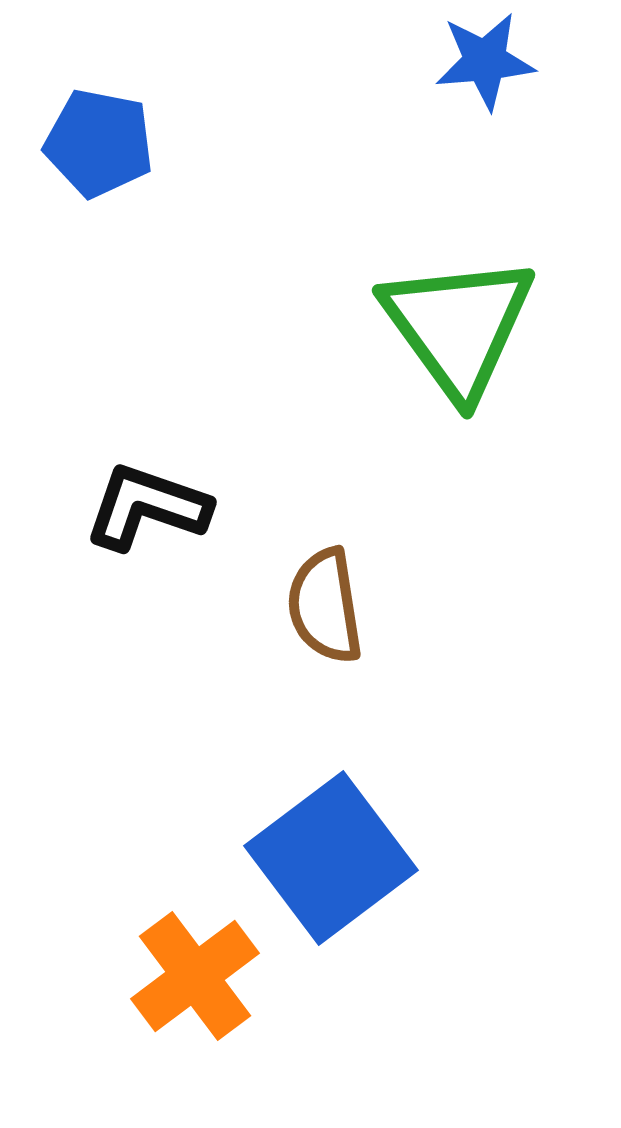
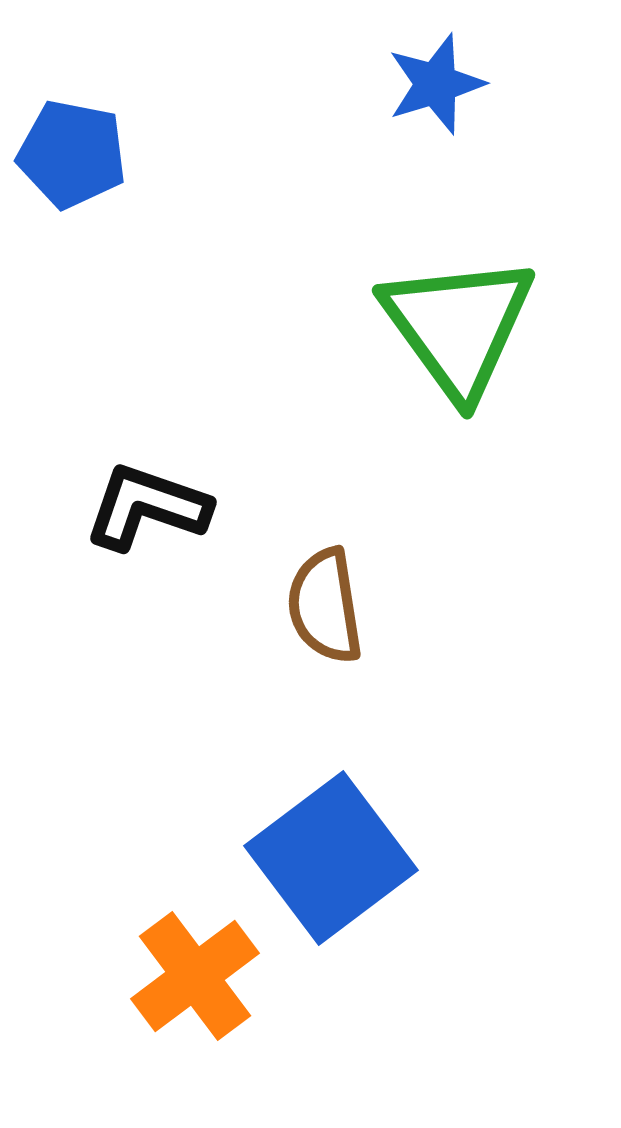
blue star: moved 49 px left, 23 px down; rotated 12 degrees counterclockwise
blue pentagon: moved 27 px left, 11 px down
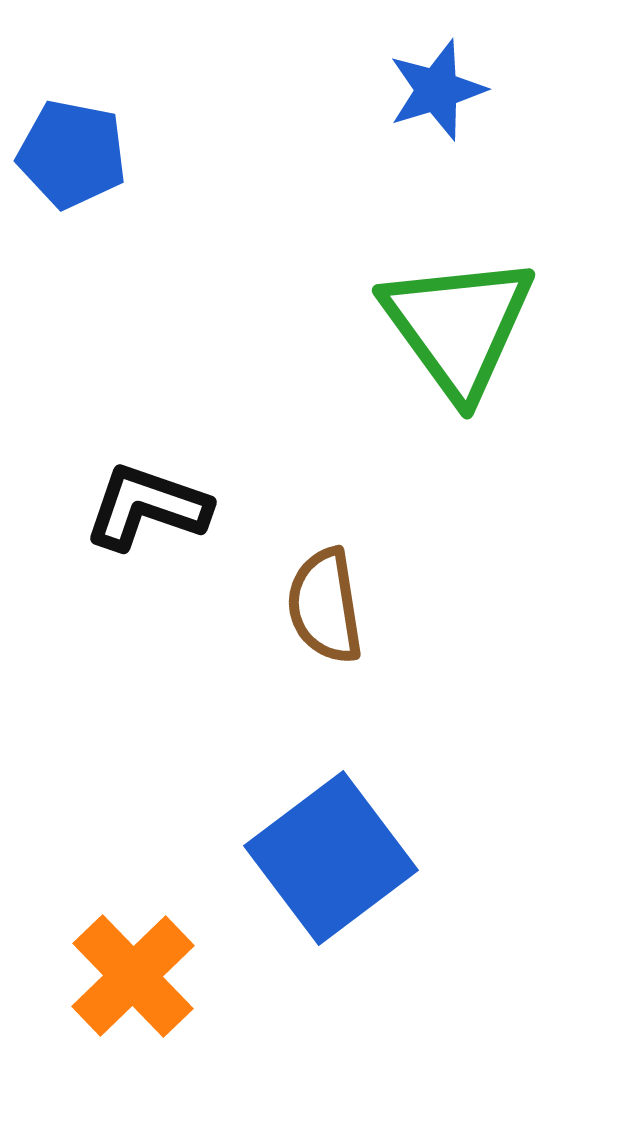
blue star: moved 1 px right, 6 px down
orange cross: moved 62 px left; rotated 7 degrees counterclockwise
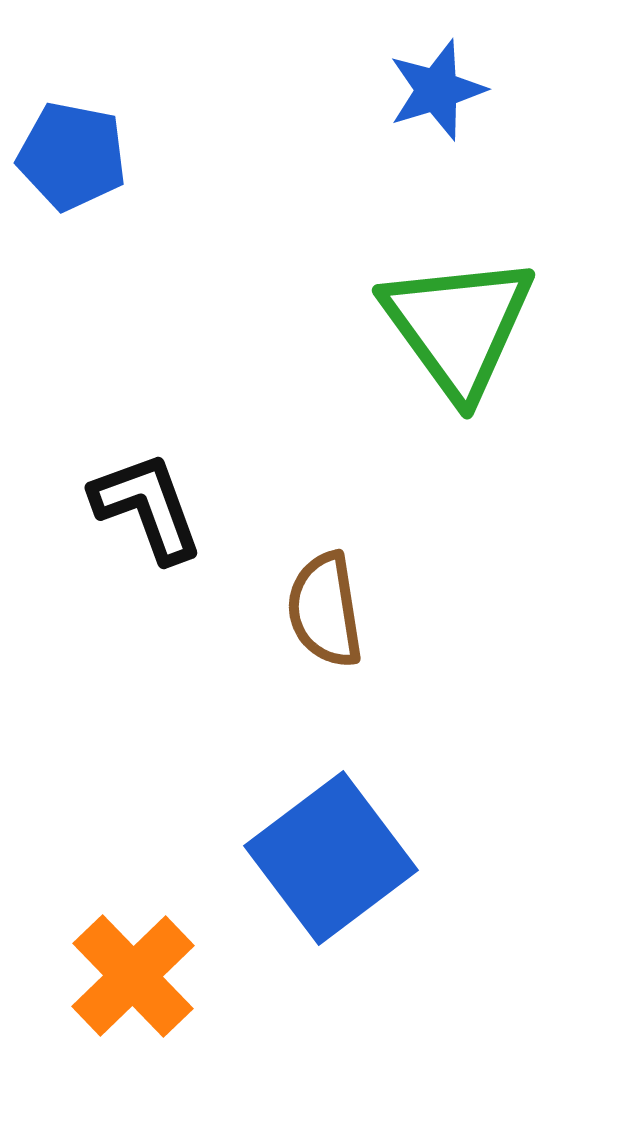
blue pentagon: moved 2 px down
black L-shape: rotated 51 degrees clockwise
brown semicircle: moved 4 px down
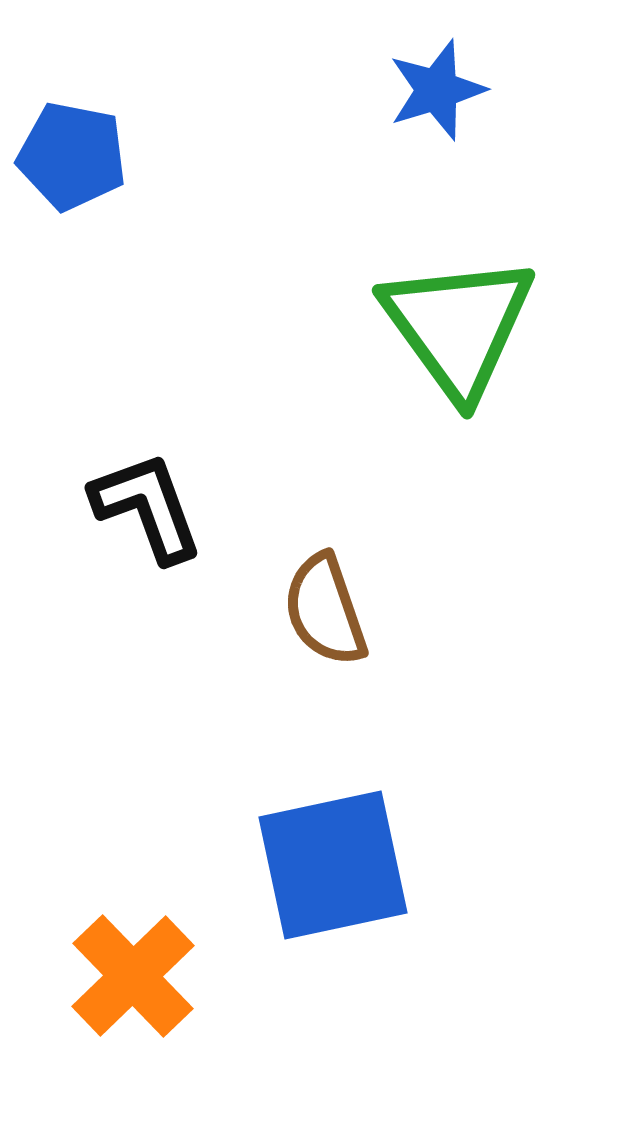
brown semicircle: rotated 10 degrees counterclockwise
blue square: moved 2 px right, 7 px down; rotated 25 degrees clockwise
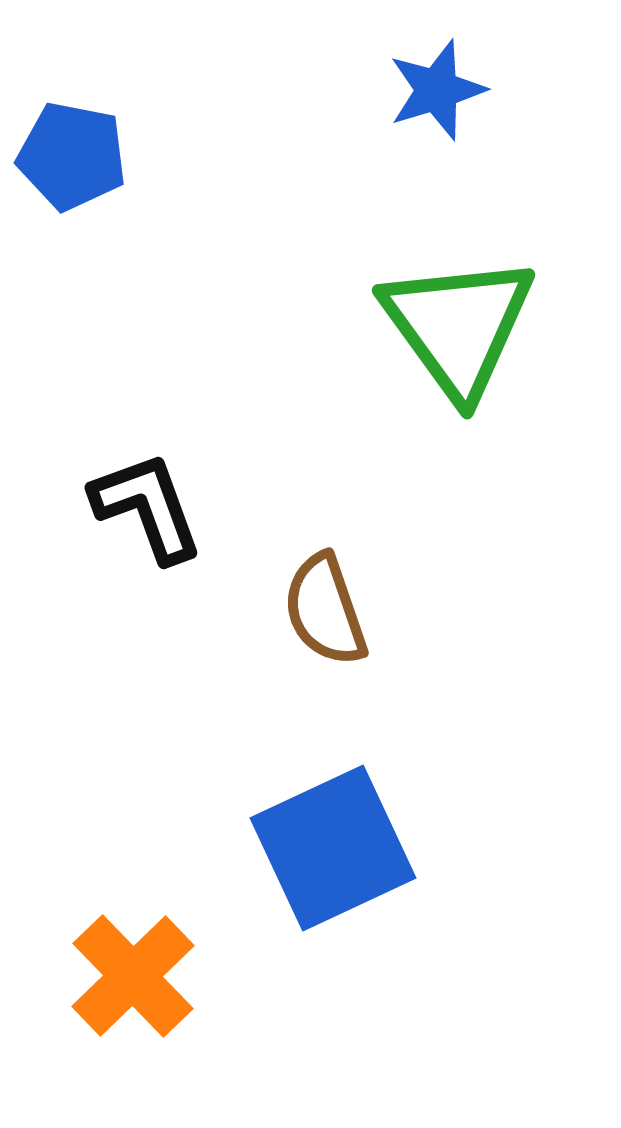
blue square: moved 17 px up; rotated 13 degrees counterclockwise
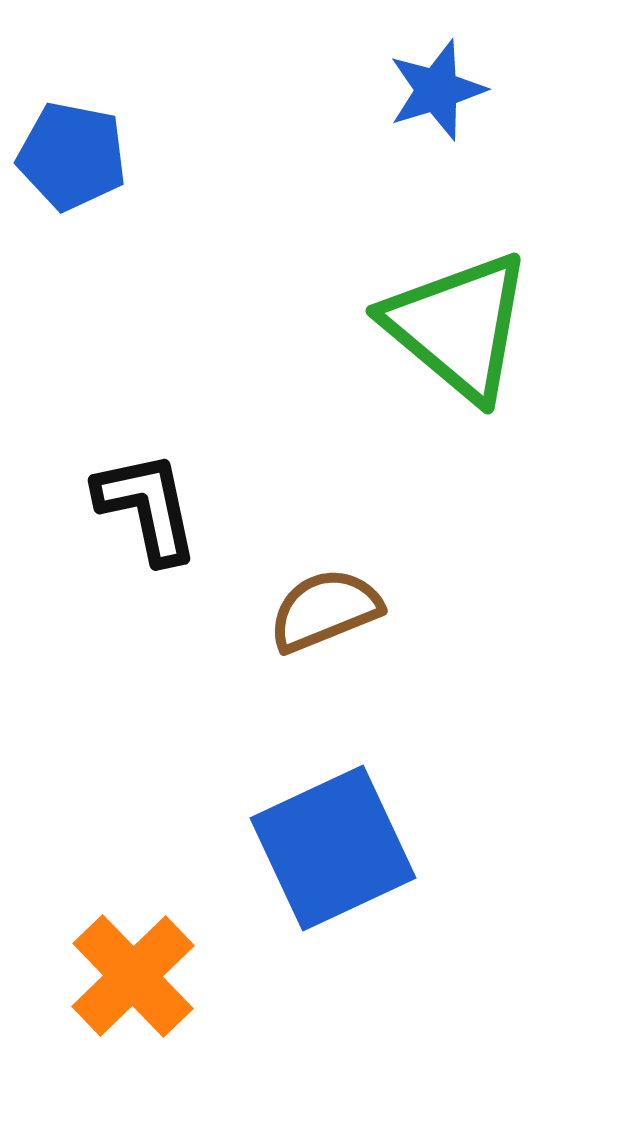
green triangle: rotated 14 degrees counterclockwise
black L-shape: rotated 8 degrees clockwise
brown semicircle: rotated 87 degrees clockwise
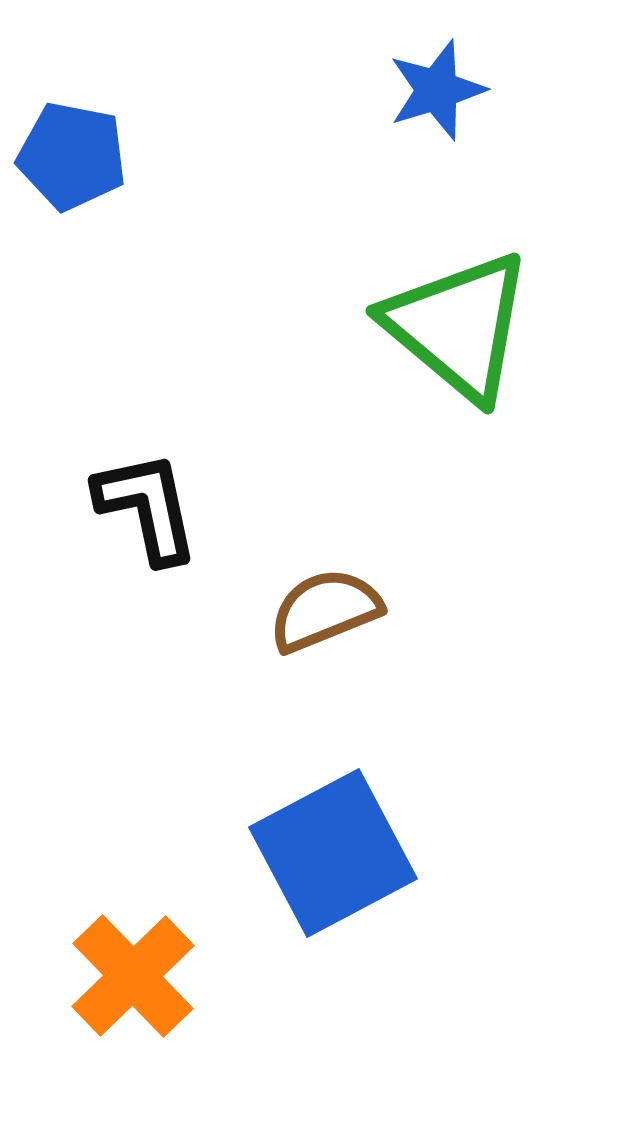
blue square: moved 5 px down; rotated 3 degrees counterclockwise
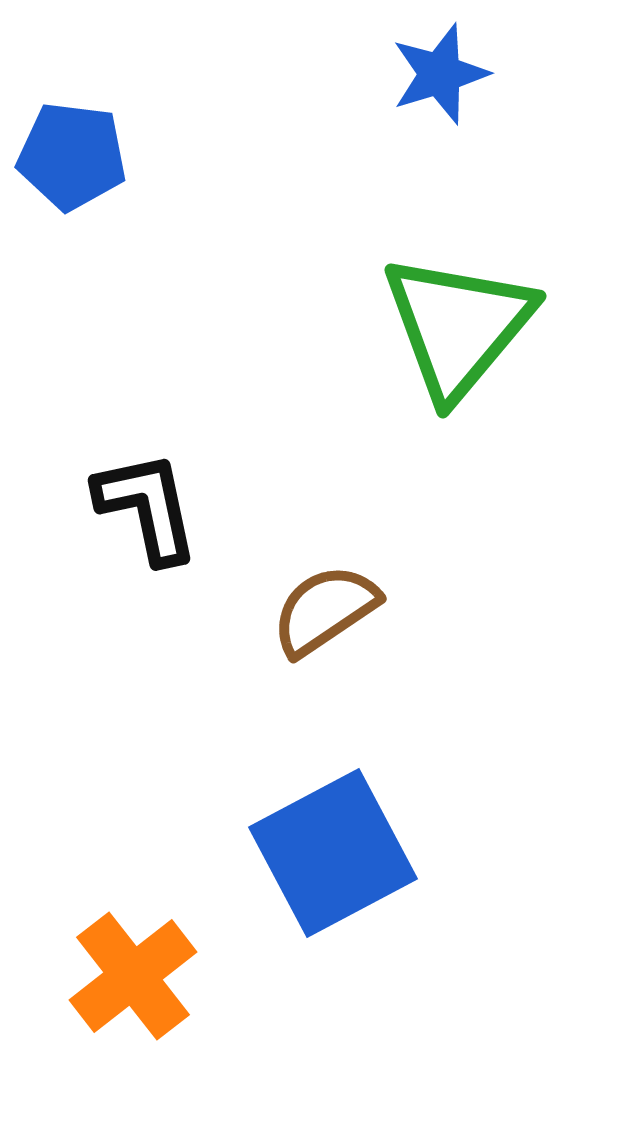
blue star: moved 3 px right, 16 px up
blue pentagon: rotated 4 degrees counterclockwise
green triangle: rotated 30 degrees clockwise
brown semicircle: rotated 12 degrees counterclockwise
orange cross: rotated 6 degrees clockwise
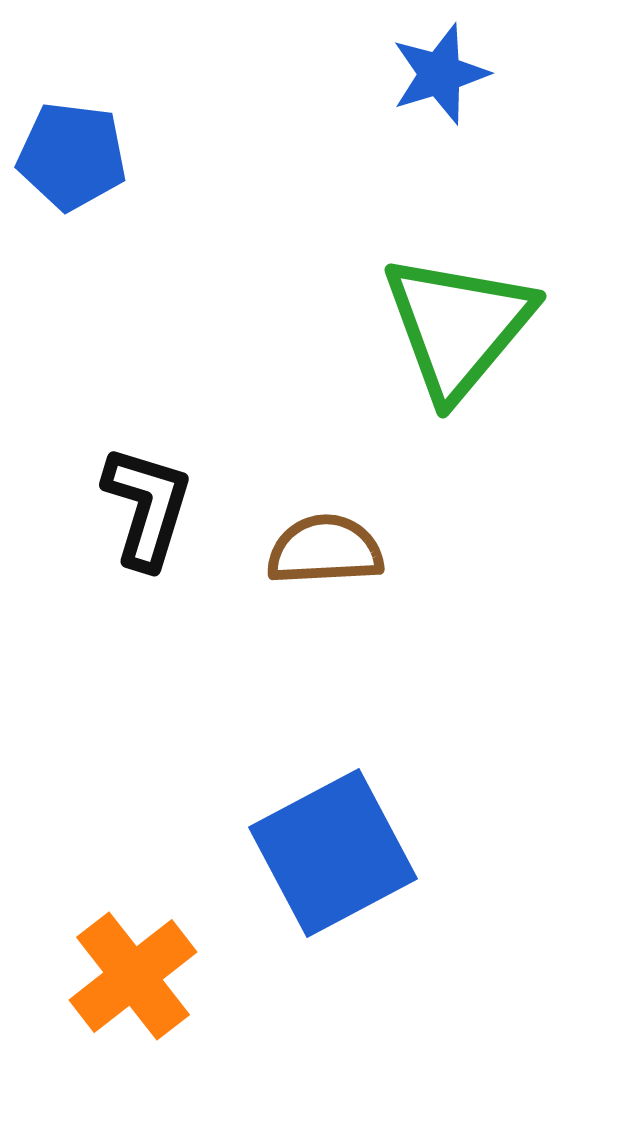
black L-shape: rotated 29 degrees clockwise
brown semicircle: moved 60 px up; rotated 31 degrees clockwise
